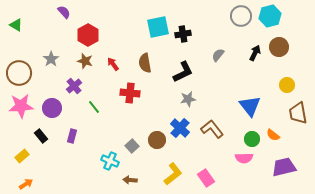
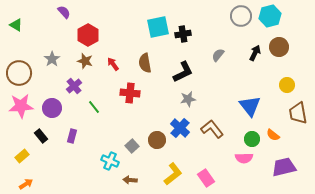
gray star at (51, 59): moved 1 px right
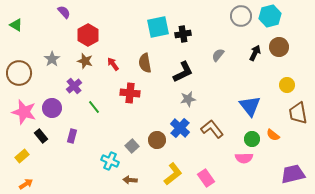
pink star at (21, 106): moved 3 px right, 6 px down; rotated 20 degrees clockwise
purple trapezoid at (284, 167): moved 9 px right, 7 px down
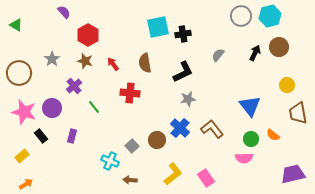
green circle at (252, 139): moved 1 px left
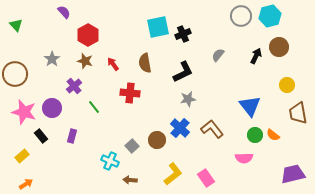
green triangle at (16, 25): rotated 16 degrees clockwise
black cross at (183, 34): rotated 14 degrees counterclockwise
black arrow at (255, 53): moved 1 px right, 3 px down
brown circle at (19, 73): moved 4 px left, 1 px down
green circle at (251, 139): moved 4 px right, 4 px up
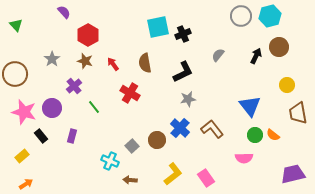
red cross at (130, 93): rotated 24 degrees clockwise
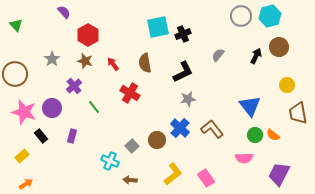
purple trapezoid at (293, 174): moved 14 px left; rotated 50 degrees counterclockwise
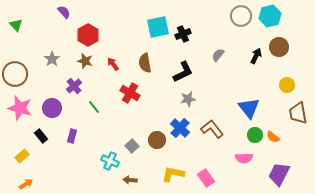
blue triangle at (250, 106): moved 1 px left, 2 px down
pink star at (24, 112): moved 4 px left, 4 px up
orange semicircle at (273, 135): moved 2 px down
yellow L-shape at (173, 174): rotated 130 degrees counterclockwise
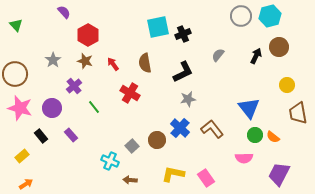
gray star at (52, 59): moved 1 px right, 1 px down
purple rectangle at (72, 136): moved 1 px left, 1 px up; rotated 56 degrees counterclockwise
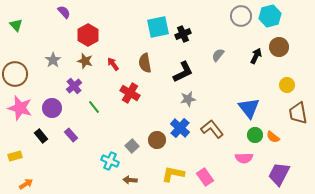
yellow rectangle at (22, 156): moved 7 px left; rotated 24 degrees clockwise
pink rectangle at (206, 178): moved 1 px left, 1 px up
